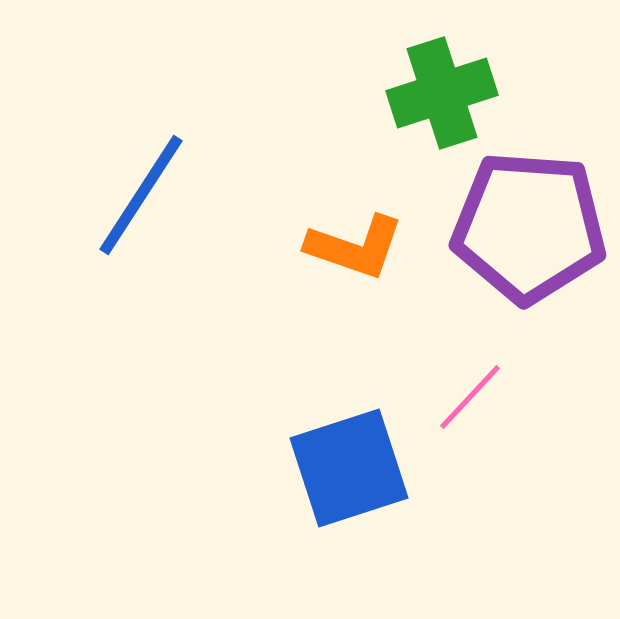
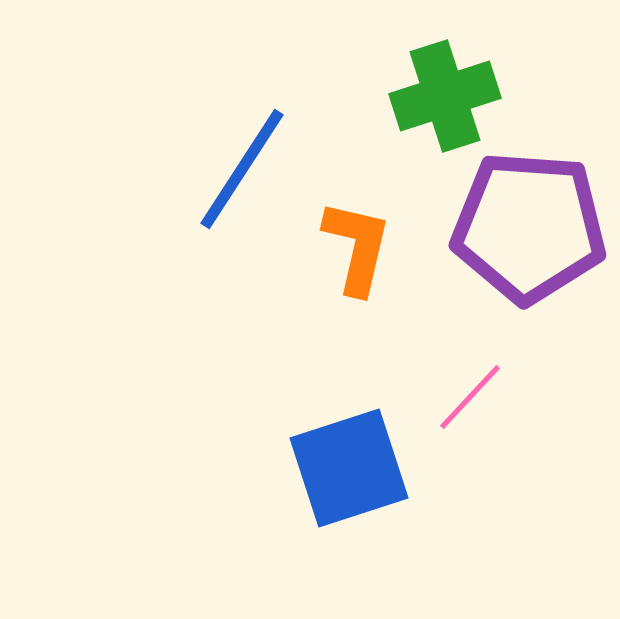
green cross: moved 3 px right, 3 px down
blue line: moved 101 px right, 26 px up
orange L-shape: moved 2 px right; rotated 96 degrees counterclockwise
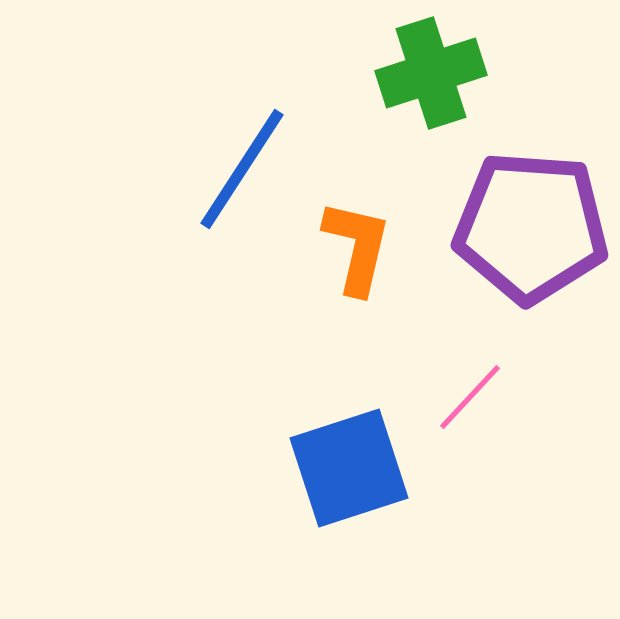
green cross: moved 14 px left, 23 px up
purple pentagon: moved 2 px right
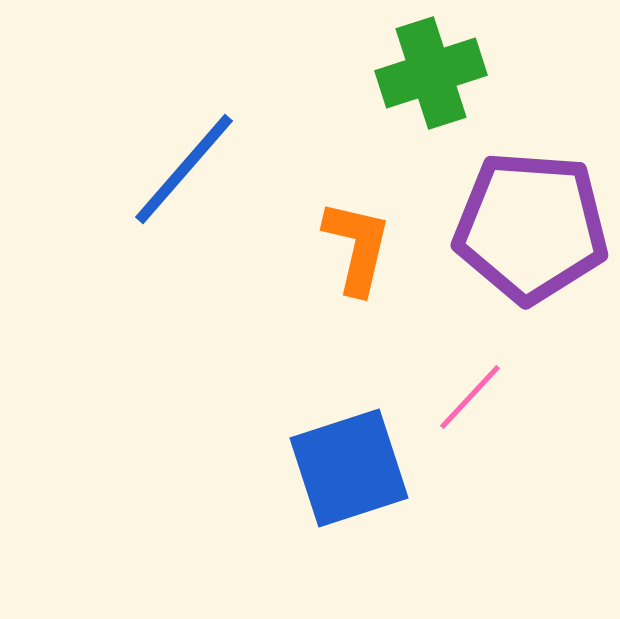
blue line: moved 58 px left; rotated 8 degrees clockwise
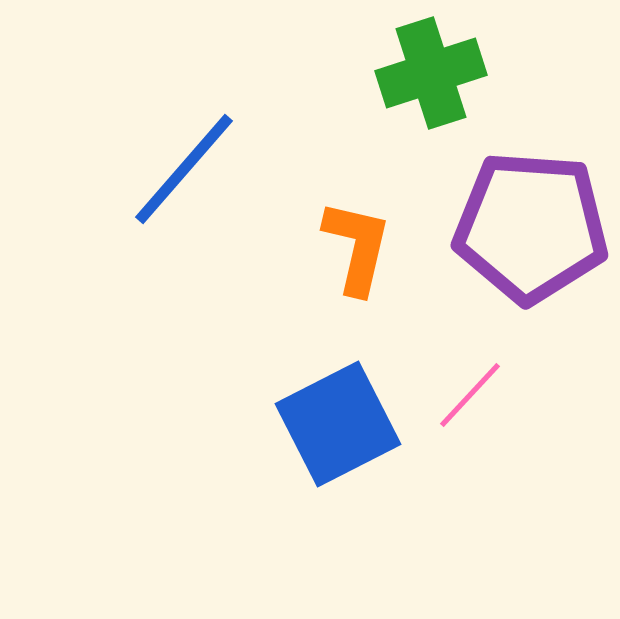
pink line: moved 2 px up
blue square: moved 11 px left, 44 px up; rotated 9 degrees counterclockwise
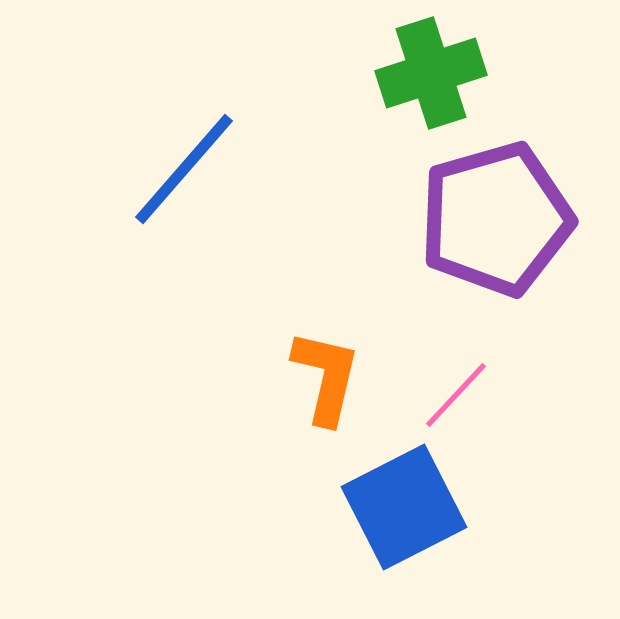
purple pentagon: moved 35 px left, 8 px up; rotated 20 degrees counterclockwise
orange L-shape: moved 31 px left, 130 px down
pink line: moved 14 px left
blue square: moved 66 px right, 83 px down
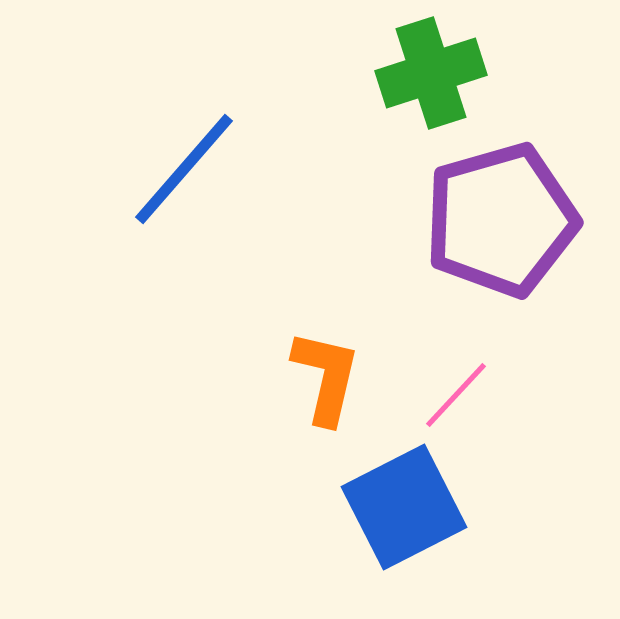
purple pentagon: moved 5 px right, 1 px down
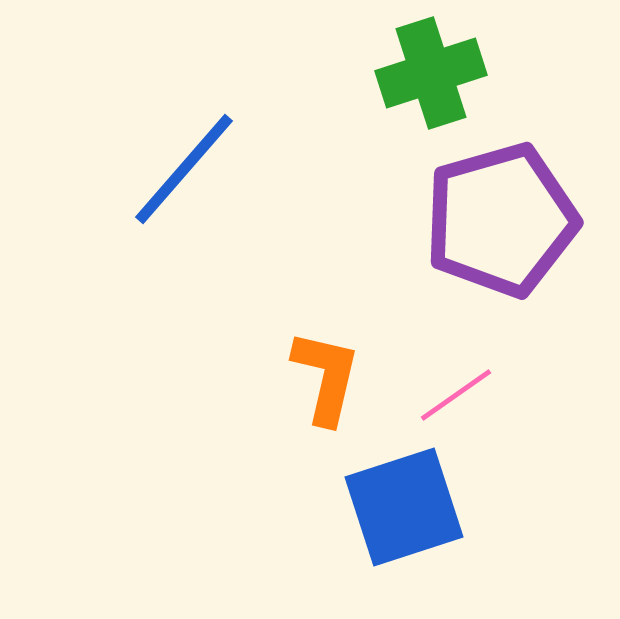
pink line: rotated 12 degrees clockwise
blue square: rotated 9 degrees clockwise
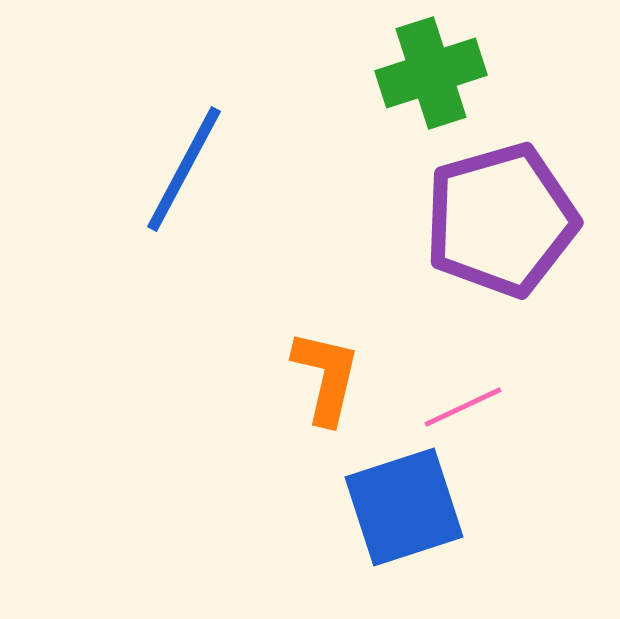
blue line: rotated 13 degrees counterclockwise
pink line: moved 7 px right, 12 px down; rotated 10 degrees clockwise
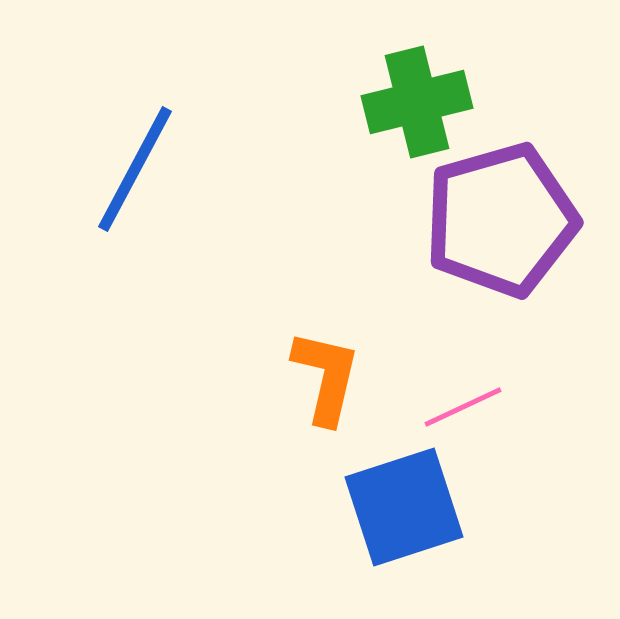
green cross: moved 14 px left, 29 px down; rotated 4 degrees clockwise
blue line: moved 49 px left
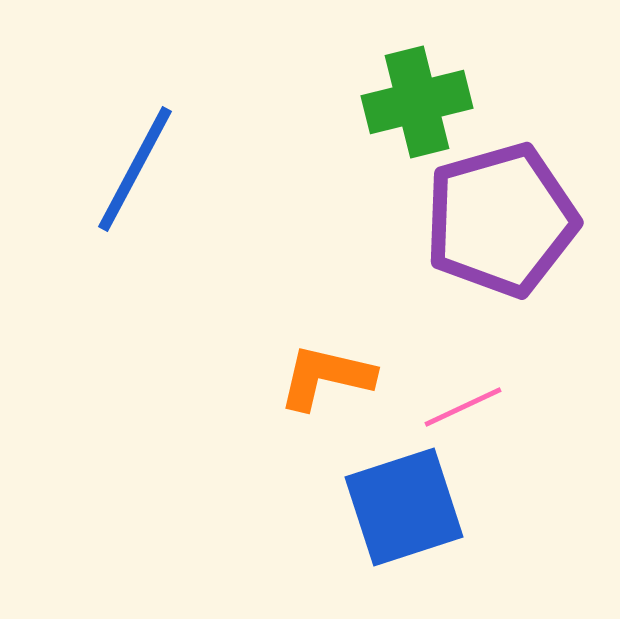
orange L-shape: rotated 90 degrees counterclockwise
